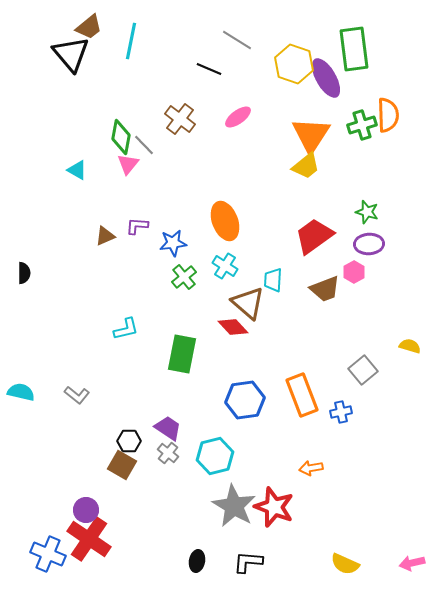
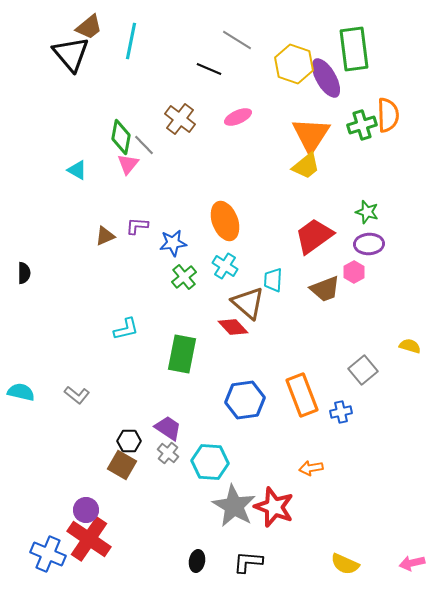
pink ellipse at (238, 117): rotated 12 degrees clockwise
cyan hexagon at (215, 456): moved 5 px left, 6 px down; rotated 18 degrees clockwise
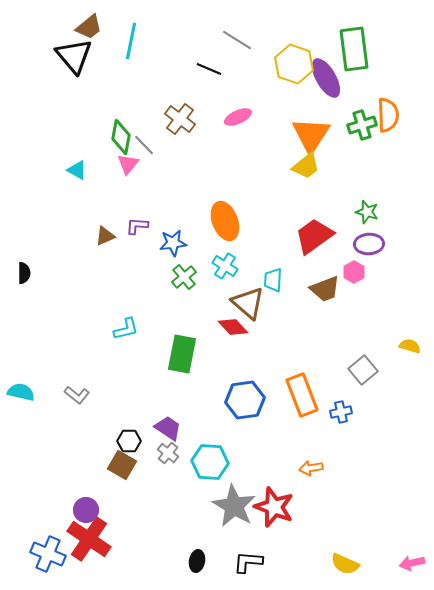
black triangle at (71, 54): moved 3 px right, 2 px down
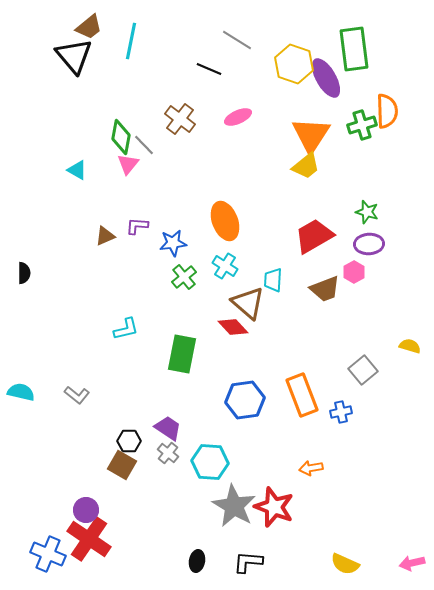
orange semicircle at (388, 115): moved 1 px left, 4 px up
red trapezoid at (314, 236): rotated 6 degrees clockwise
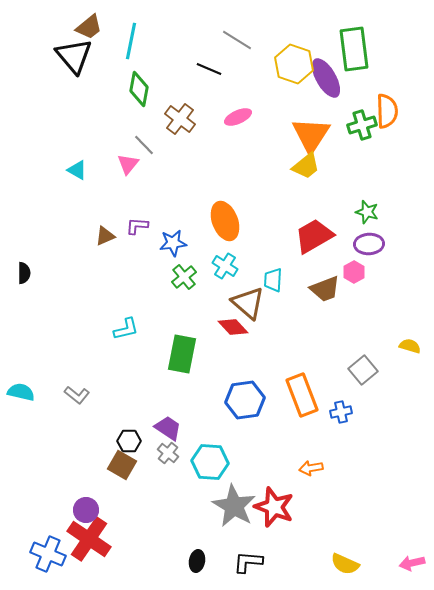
green diamond at (121, 137): moved 18 px right, 48 px up
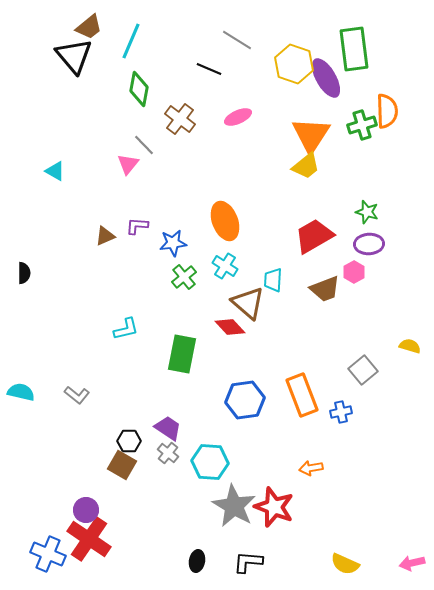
cyan line at (131, 41): rotated 12 degrees clockwise
cyan triangle at (77, 170): moved 22 px left, 1 px down
red diamond at (233, 327): moved 3 px left
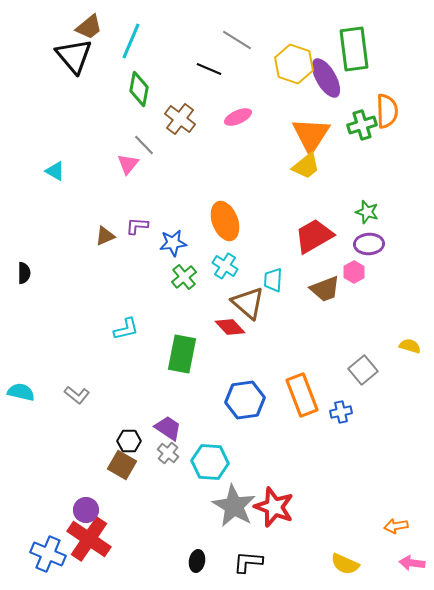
orange arrow at (311, 468): moved 85 px right, 58 px down
pink arrow at (412, 563): rotated 20 degrees clockwise
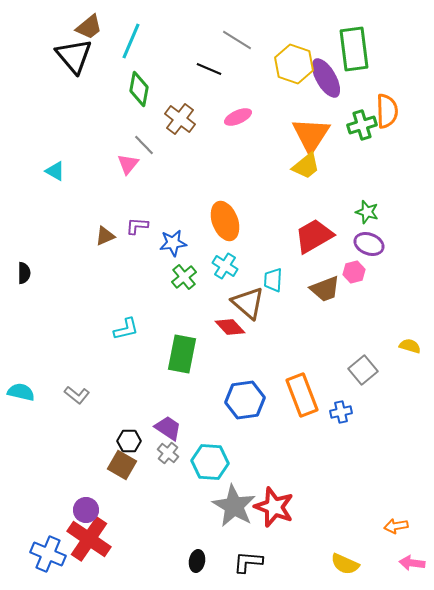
purple ellipse at (369, 244): rotated 24 degrees clockwise
pink hexagon at (354, 272): rotated 15 degrees clockwise
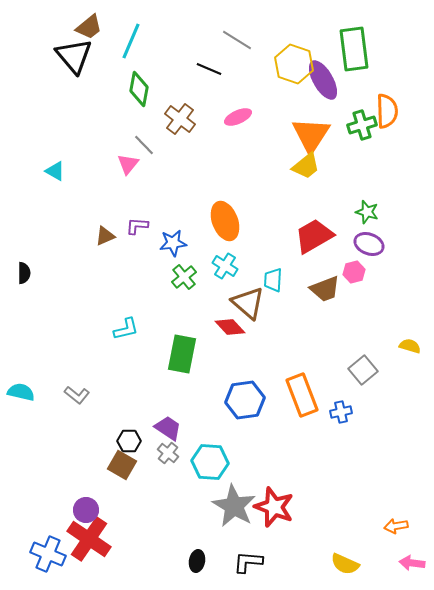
purple ellipse at (326, 78): moved 3 px left, 2 px down
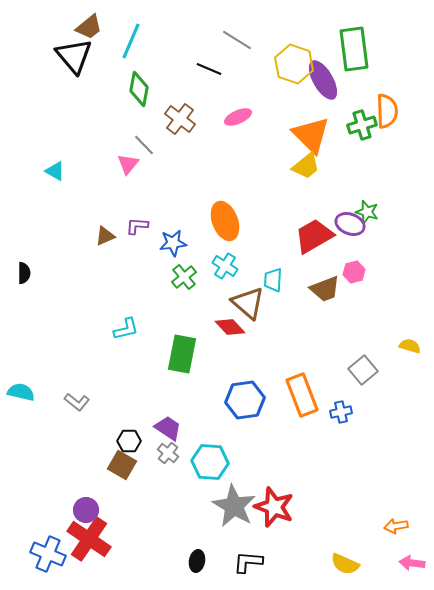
orange triangle at (311, 135): rotated 18 degrees counterclockwise
purple ellipse at (369, 244): moved 19 px left, 20 px up
gray L-shape at (77, 395): moved 7 px down
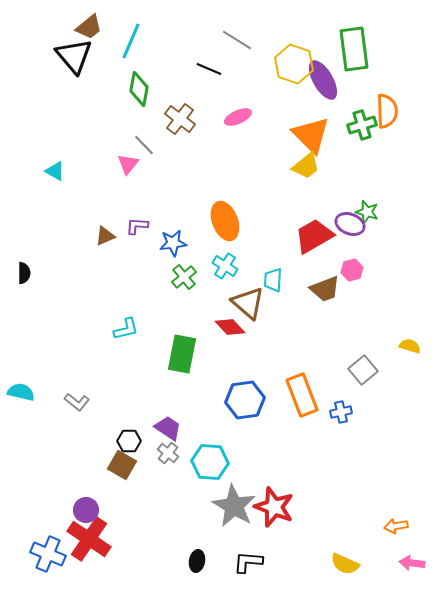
pink hexagon at (354, 272): moved 2 px left, 2 px up
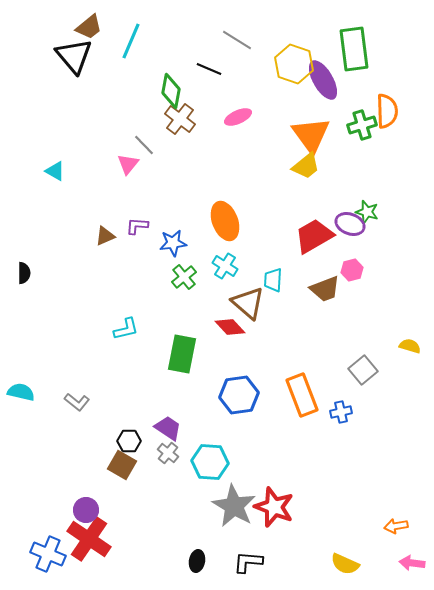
green diamond at (139, 89): moved 32 px right, 2 px down
orange triangle at (311, 135): rotated 9 degrees clockwise
blue hexagon at (245, 400): moved 6 px left, 5 px up
